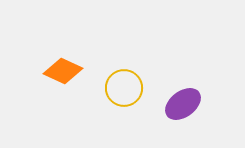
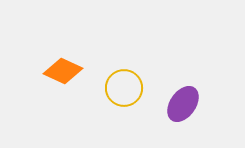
purple ellipse: rotated 18 degrees counterclockwise
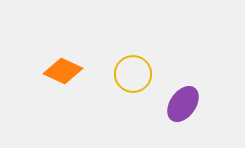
yellow circle: moved 9 px right, 14 px up
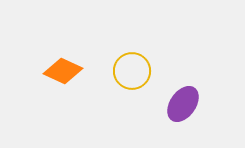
yellow circle: moved 1 px left, 3 px up
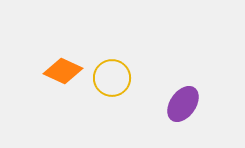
yellow circle: moved 20 px left, 7 px down
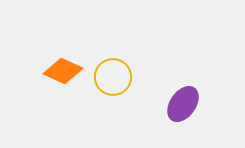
yellow circle: moved 1 px right, 1 px up
